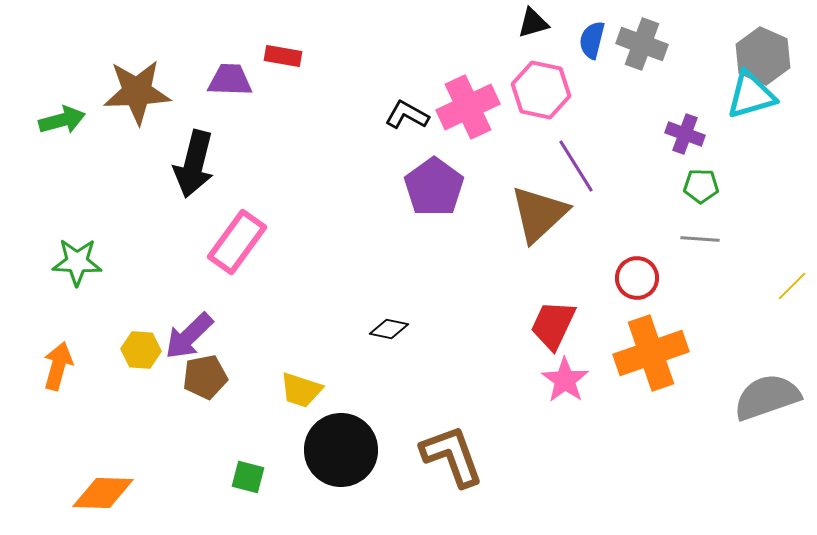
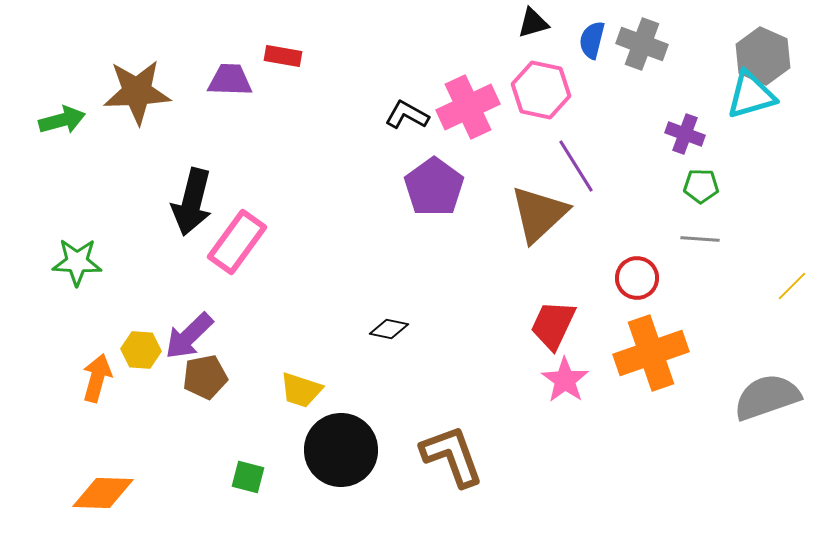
black arrow: moved 2 px left, 38 px down
orange arrow: moved 39 px right, 12 px down
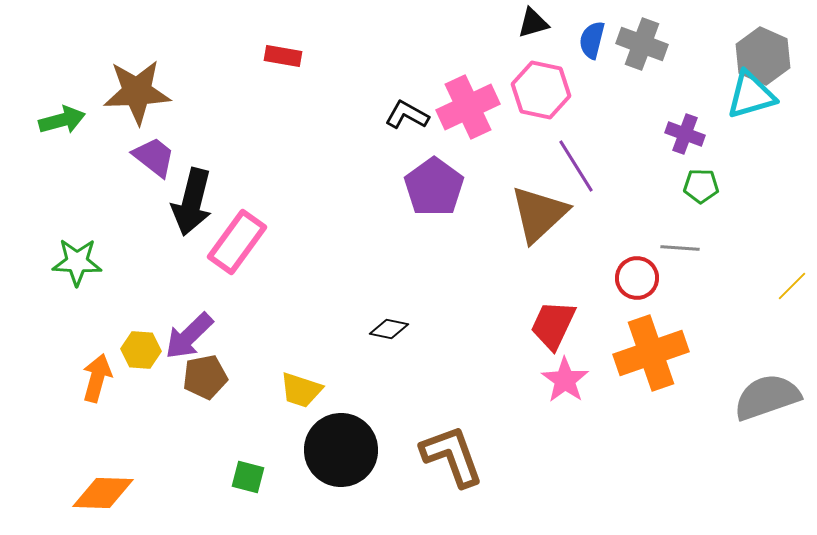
purple trapezoid: moved 76 px left, 77 px down; rotated 36 degrees clockwise
gray line: moved 20 px left, 9 px down
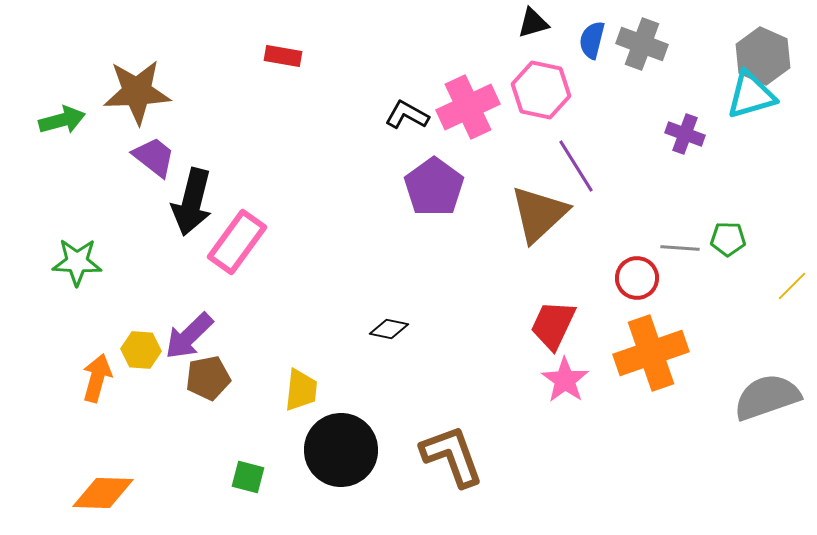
green pentagon: moved 27 px right, 53 px down
brown pentagon: moved 3 px right, 1 px down
yellow trapezoid: rotated 102 degrees counterclockwise
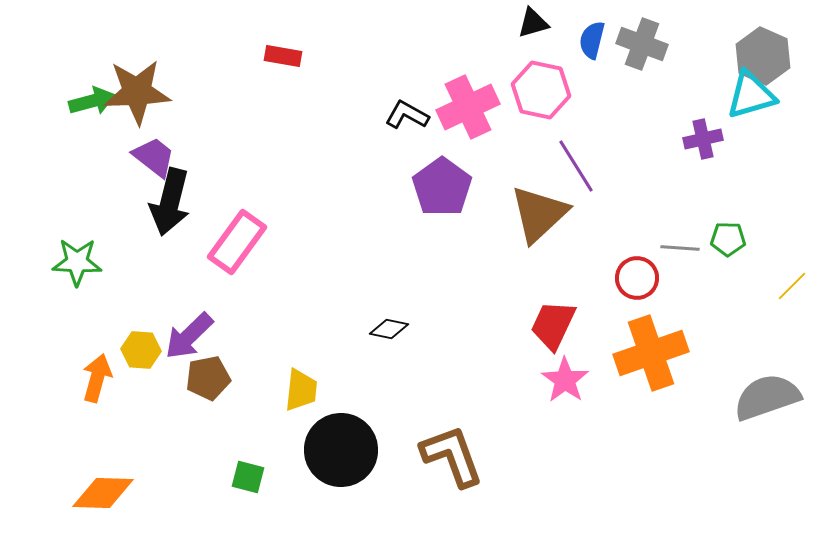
green arrow: moved 30 px right, 19 px up
purple cross: moved 18 px right, 5 px down; rotated 33 degrees counterclockwise
purple pentagon: moved 8 px right
black arrow: moved 22 px left
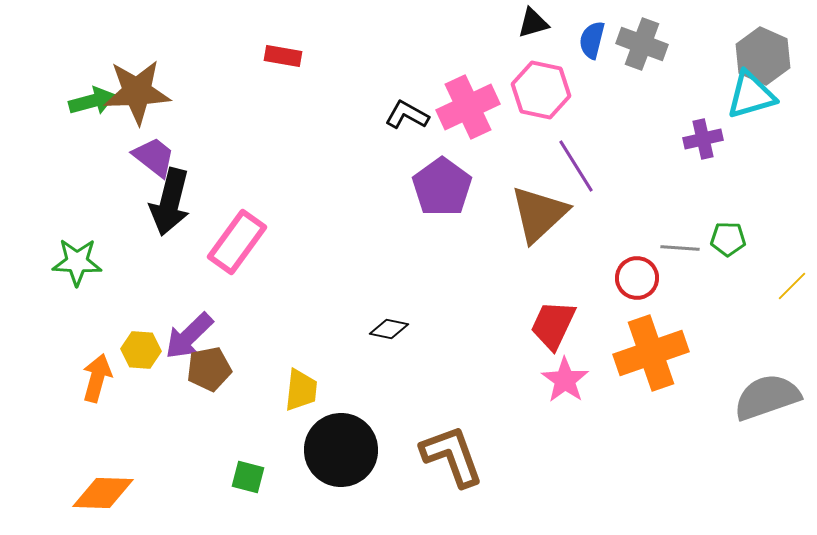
brown pentagon: moved 1 px right, 9 px up
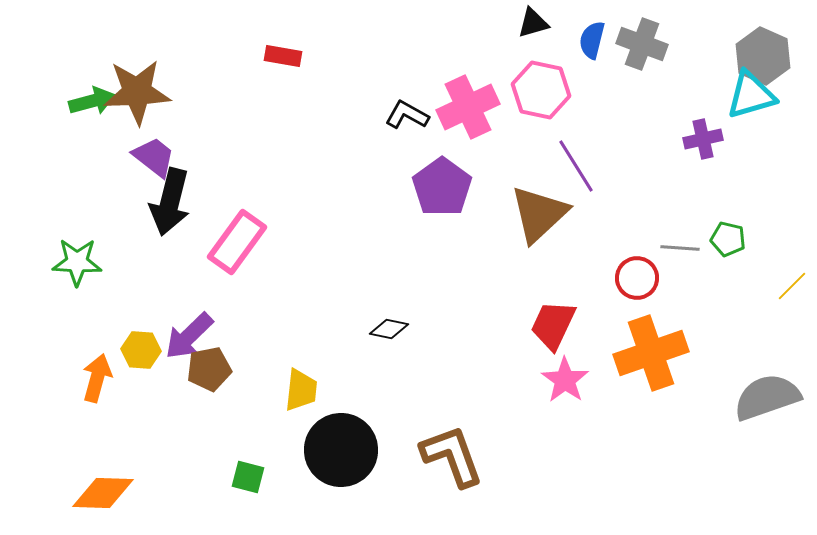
green pentagon: rotated 12 degrees clockwise
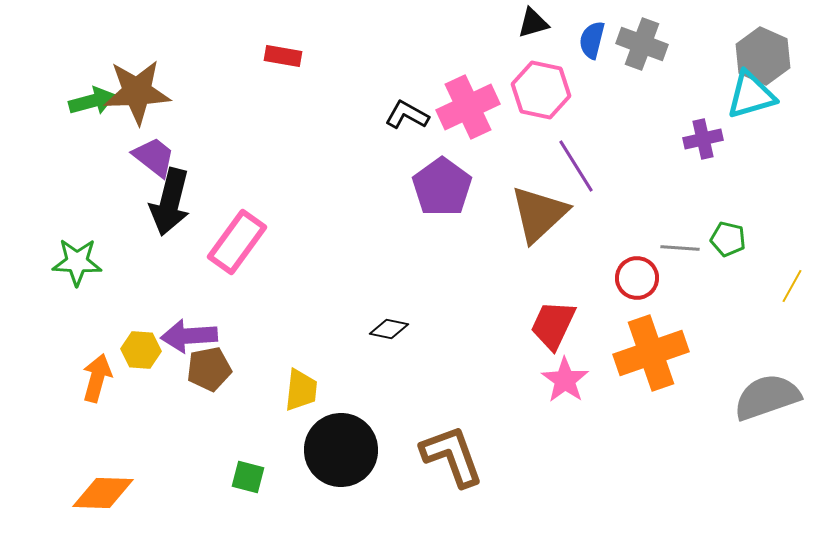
yellow line: rotated 16 degrees counterclockwise
purple arrow: rotated 40 degrees clockwise
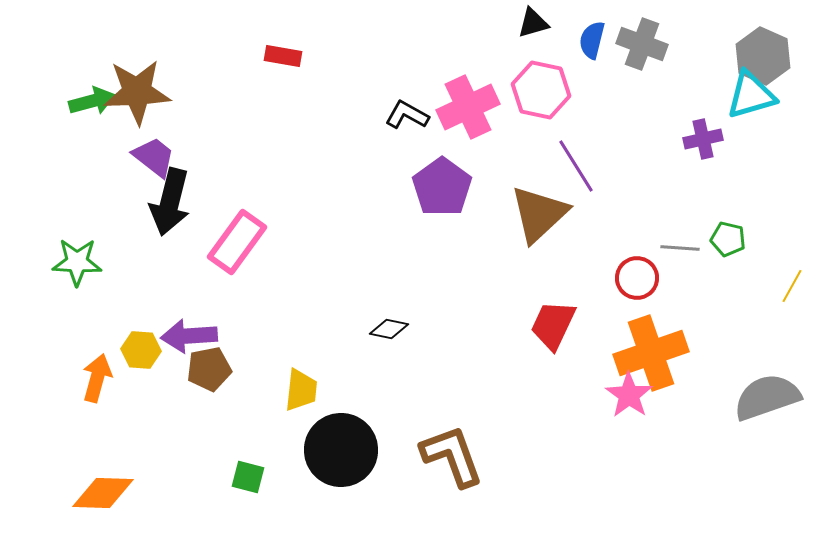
pink star: moved 64 px right, 15 px down
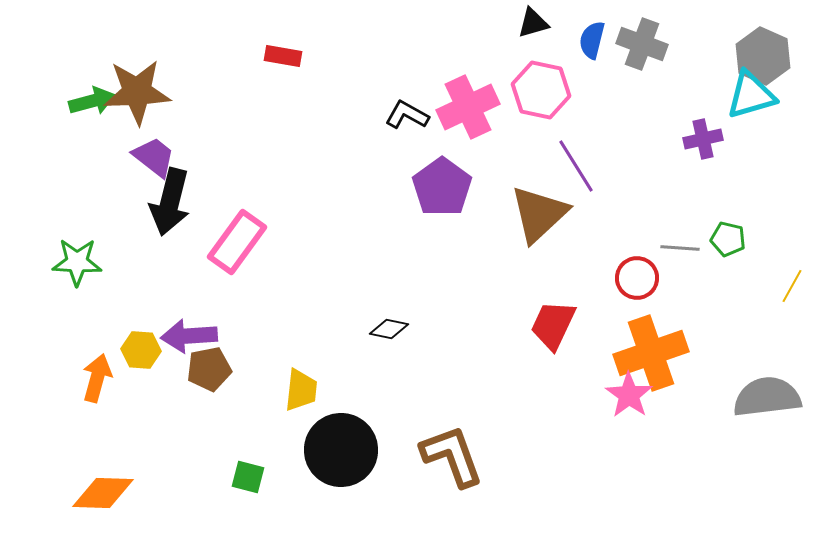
gray semicircle: rotated 12 degrees clockwise
